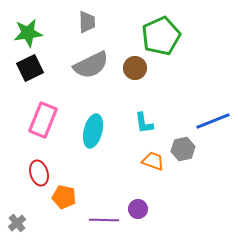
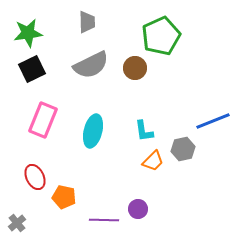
black square: moved 2 px right, 1 px down
cyan L-shape: moved 8 px down
orange trapezoid: rotated 115 degrees clockwise
red ellipse: moved 4 px left, 4 px down; rotated 10 degrees counterclockwise
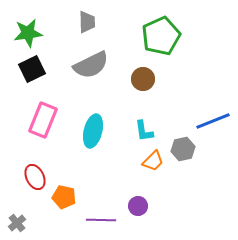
brown circle: moved 8 px right, 11 px down
purple circle: moved 3 px up
purple line: moved 3 px left
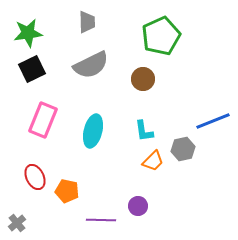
orange pentagon: moved 3 px right, 6 px up
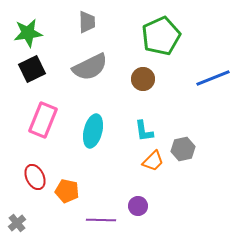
gray semicircle: moved 1 px left, 2 px down
blue line: moved 43 px up
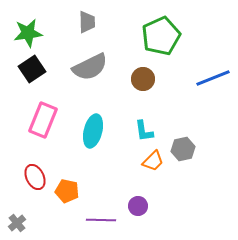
black square: rotated 8 degrees counterclockwise
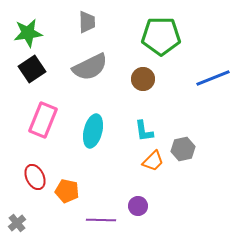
green pentagon: rotated 24 degrees clockwise
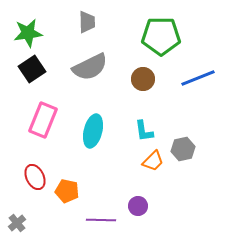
blue line: moved 15 px left
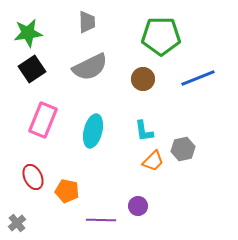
red ellipse: moved 2 px left
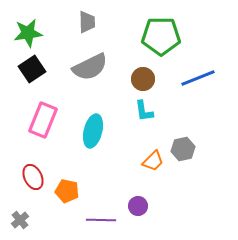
cyan L-shape: moved 20 px up
gray cross: moved 3 px right, 3 px up
